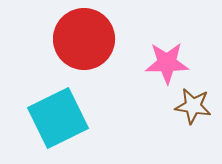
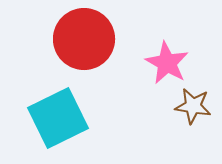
pink star: rotated 30 degrees clockwise
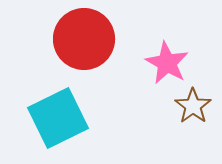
brown star: rotated 27 degrees clockwise
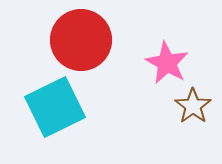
red circle: moved 3 px left, 1 px down
cyan square: moved 3 px left, 11 px up
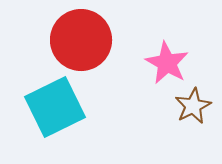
brown star: rotated 9 degrees clockwise
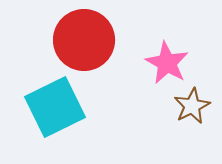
red circle: moved 3 px right
brown star: moved 1 px left
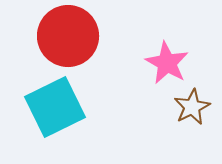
red circle: moved 16 px left, 4 px up
brown star: moved 1 px down
